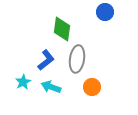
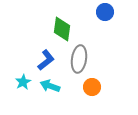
gray ellipse: moved 2 px right
cyan arrow: moved 1 px left, 1 px up
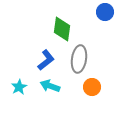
cyan star: moved 4 px left, 5 px down
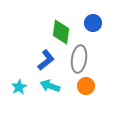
blue circle: moved 12 px left, 11 px down
green diamond: moved 1 px left, 3 px down
orange circle: moved 6 px left, 1 px up
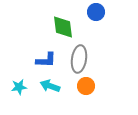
blue circle: moved 3 px right, 11 px up
green diamond: moved 2 px right, 5 px up; rotated 15 degrees counterclockwise
blue L-shape: rotated 40 degrees clockwise
cyan star: rotated 21 degrees clockwise
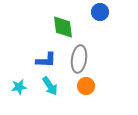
blue circle: moved 4 px right
cyan arrow: rotated 144 degrees counterclockwise
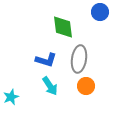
blue L-shape: rotated 15 degrees clockwise
cyan star: moved 8 px left, 10 px down; rotated 14 degrees counterclockwise
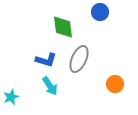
gray ellipse: rotated 16 degrees clockwise
orange circle: moved 29 px right, 2 px up
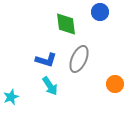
green diamond: moved 3 px right, 3 px up
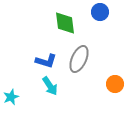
green diamond: moved 1 px left, 1 px up
blue L-shape: moved 1 px down
